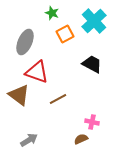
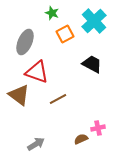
pink cross: moved 6 px right, 6 px down; rotated 24 degrees counterclockwise
gray arrow: moved 7 px right, 4 px down
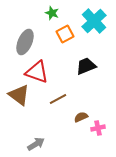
black trapezoid: moved 6 px left, 2 px down; rotated 50 degrees counterclockwise
brown semicircle: moved 22 px up
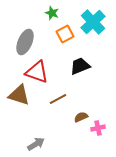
cyan cross: moved 1 px left, 1 px down
black trapezoid: moved 6 px left
brown triangle: rotated 20 degrees counterclockwise
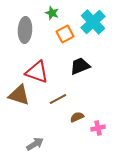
gray ellipse: moved 12 px up; rotated 20 degrees counterclockwise
brown semicircle: moved 4 px left
gray arrow: moved 1 px left
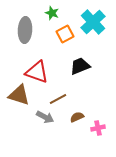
gray arrow: moved 10 px right, 27 px up; rotated 60 degrees clockwise
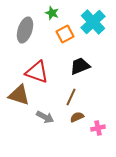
gray ellipse: rotated 15 degrees clockwise
brown line: moved 13 px right, 2 px up; rotated 36 degrees counterclockwise
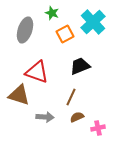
gray arrow: rotated 24 degrees counterclockwise
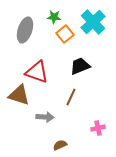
green star: moved 2 px right, 4 px down; rotated 16 degrees counterclockwise
orange square: rotated 12 degrees counterclockwise
brown semicircle: moved 17 px left, 28 px down
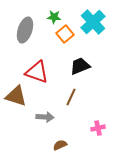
brown triangle: moved 3 px left, 1 px down
